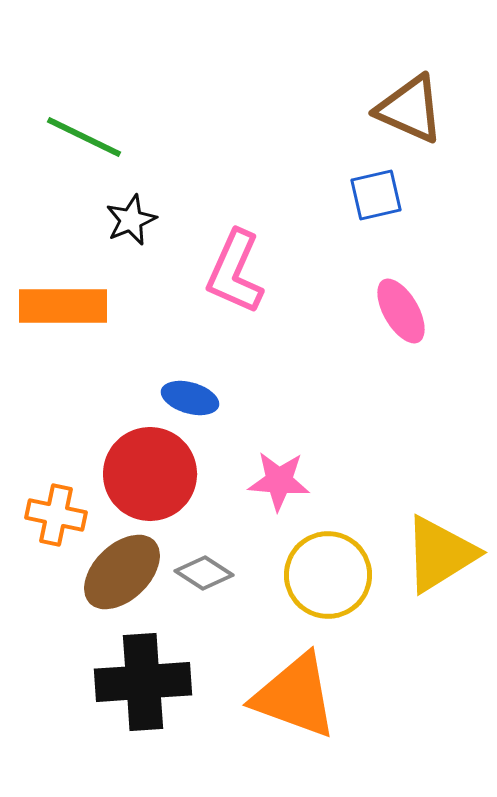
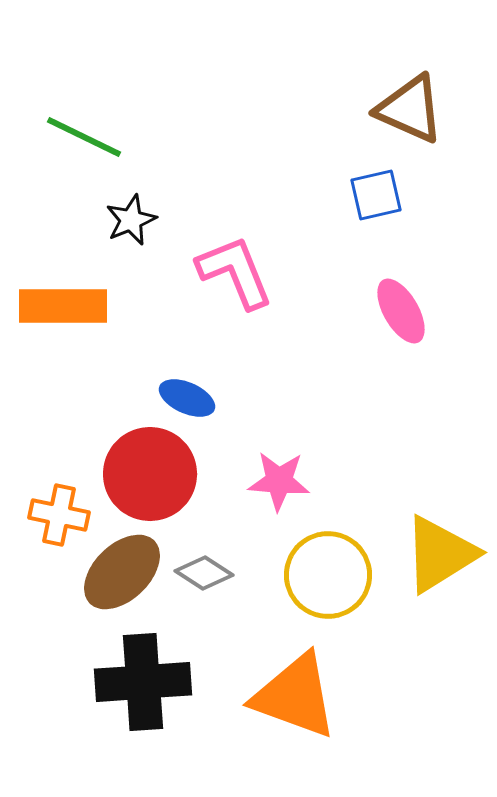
pink L-shape: rotated 134 degrees clockwise
blue ellipse: moved 3 px left; rotated 8 degrees clockwise
orange cross: moved 3 px right
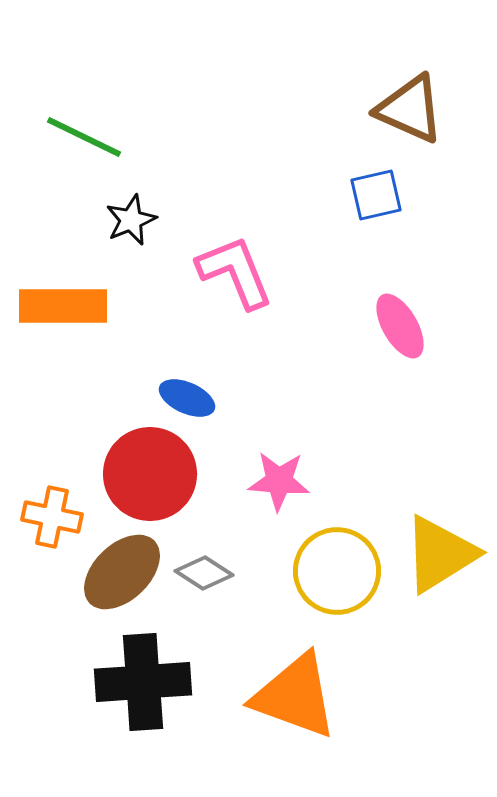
pink ellipse: moved 1 px left, 15 px down
orange cross: moved 7 px left, 2 px down
yellow circle: moved 9 px right, 4 px up
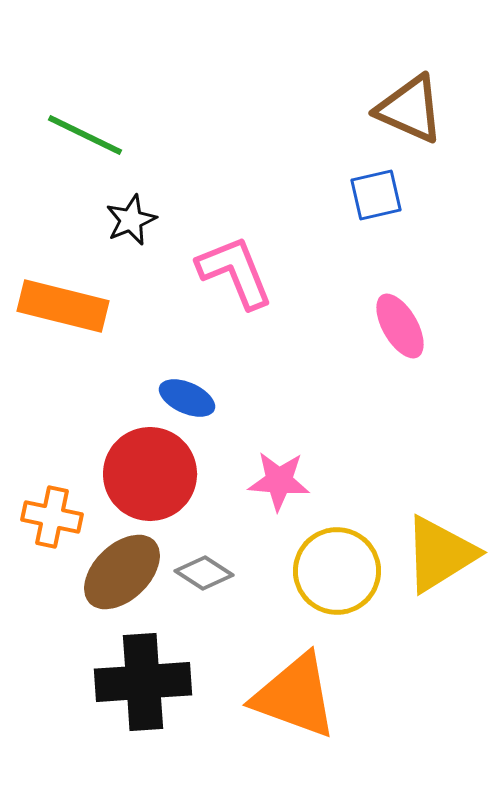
green line: moved 1 px right, 2 px up
orange rectangle: rotated 14 degrees clockwise
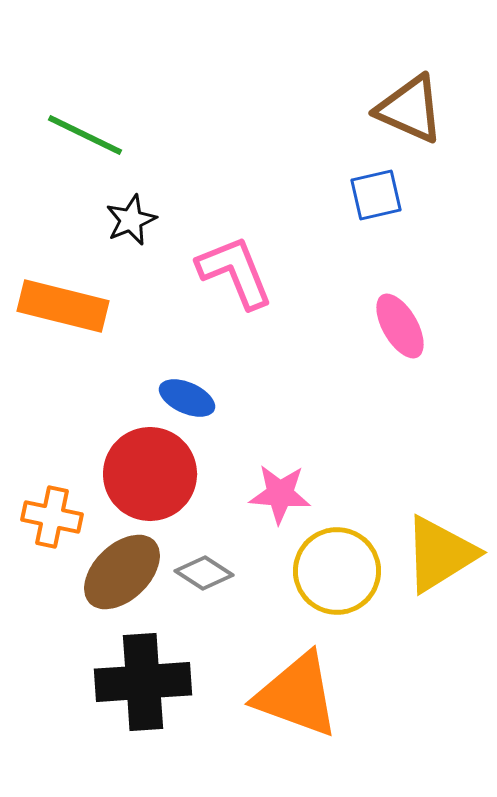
pink star: moved 1 px right, 13 px down
orange triangle: moved 2 px right, 1 px up
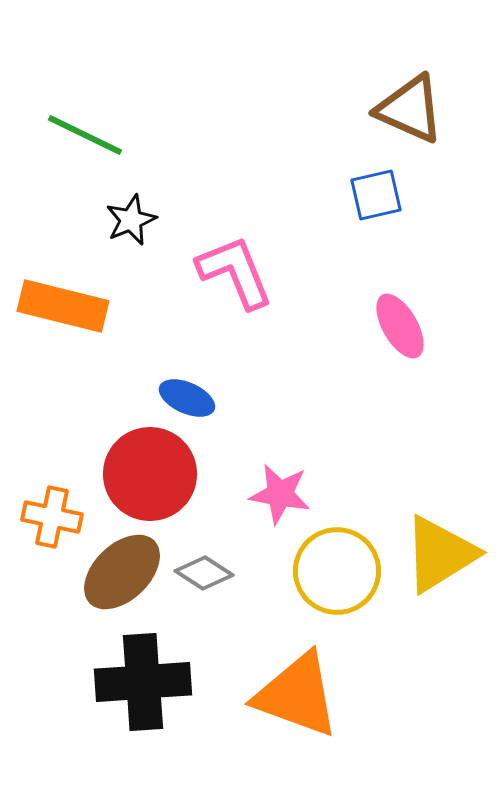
pink star: rotated 6 degrees clockwise
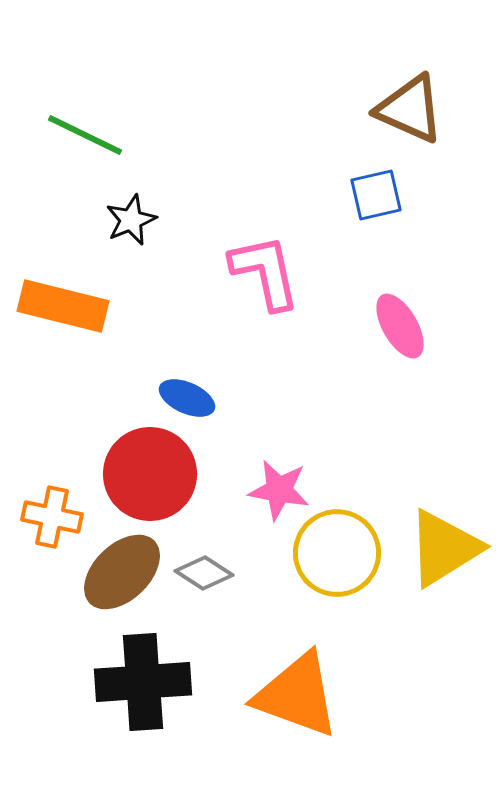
pink L-shape: moved 30 px right; rotated 10 degrees clockwise
pink star: moved 1 px left, 4 px up
yellow triangle: moved 4 px right, 6 px up
yellow circle: moved 18 px up
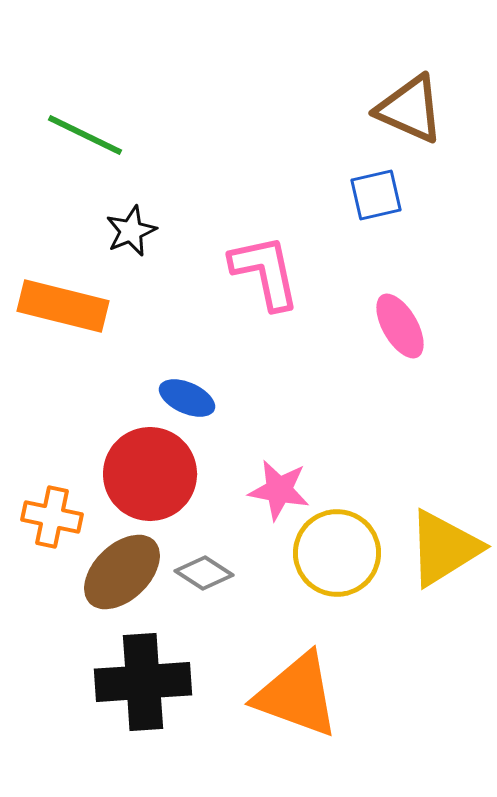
black star: moved 11 px down
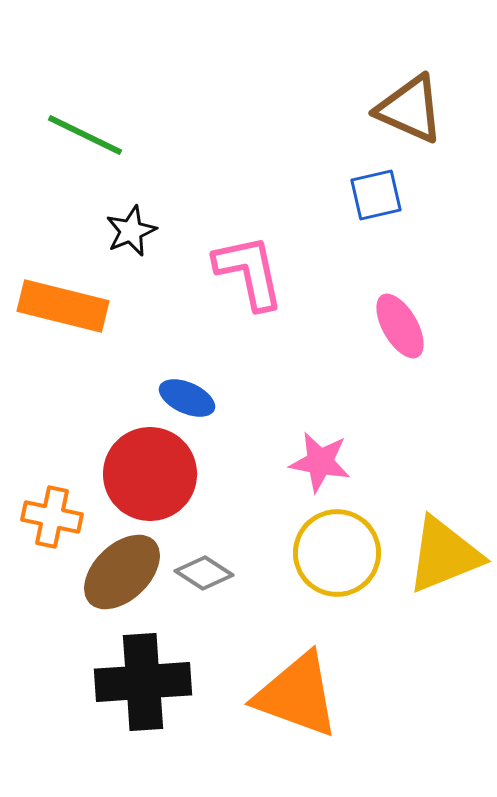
pink L-shape: moved 16 px left
pink star: moved 41 px right, 28 px up
yellow triangle: moved 7 px down; rotated 10 degrees clockwise
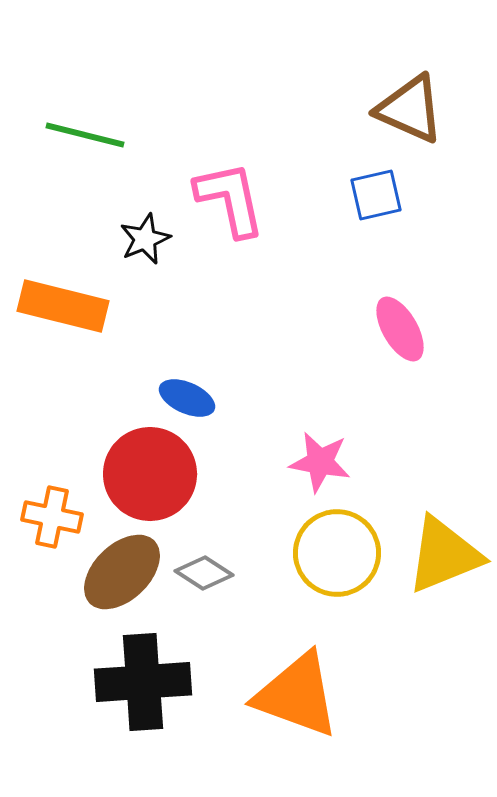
green line: rotated 12 degrees counterclockwise
black star: moved 14 px right, 8 px down
pink L-shape: moved 19 px left, 73 px up
pink ellipse: moved 3 px down
